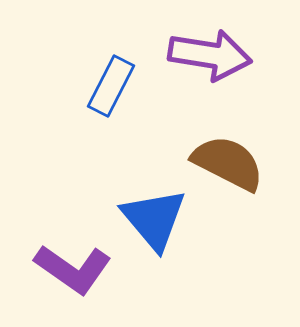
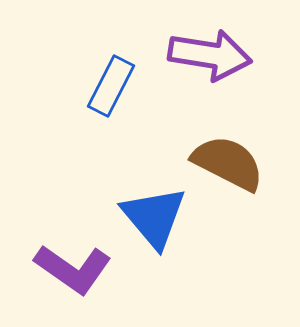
blue triangle: moved 2 px up
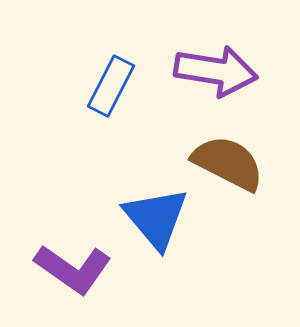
purple arrow: moved 6 px right, 16 px down
blue triangle: moved 2 px right, 1 px down
